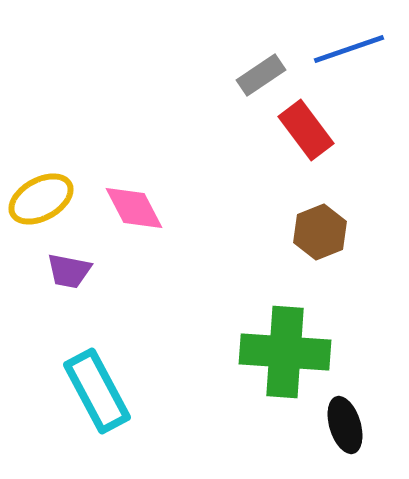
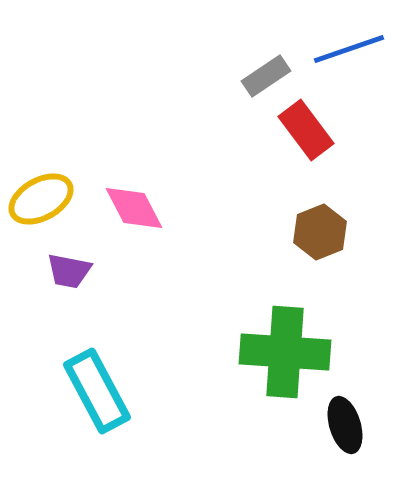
gray rectangle: moved 5 px right, 1 px down
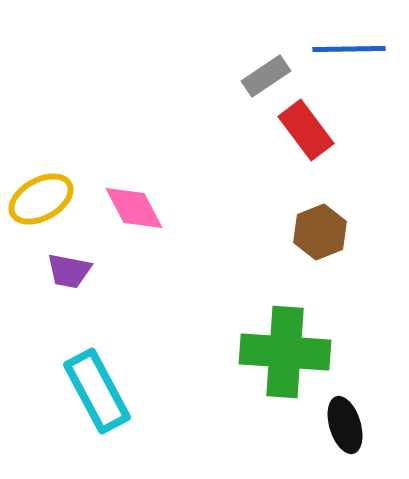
blue line: rotated 18 degrees clockwise
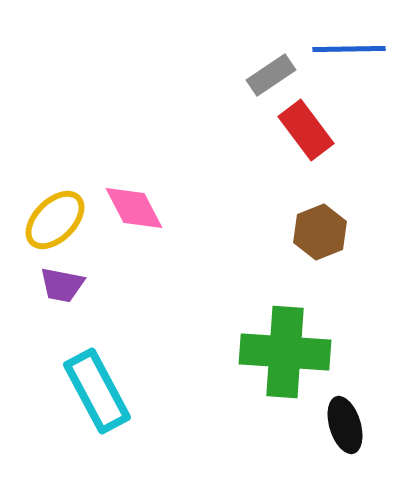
gray rectangle: moved 5 px right, 1 px up
yellow ellipse: moved 14 px right, 21 px down; rotated 16 degrees counterclockwise
purple trapezoid: moved 7 px left, 14 px down
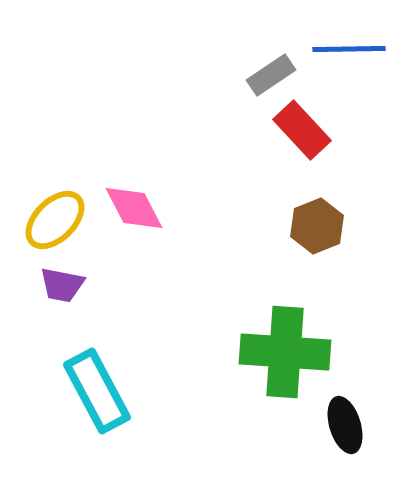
red rectangle: moved 4 px left; rotated 6 degrees counterclockwise
brown hexagon: moved 3 px left, 6 px up
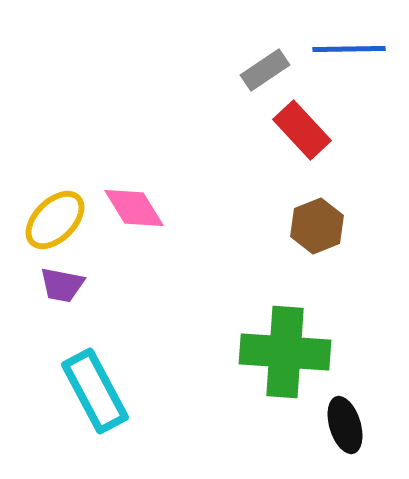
gray rectangle: moved 6 px left, 5 px up
pink diamond: rotated 4 degrees counterclockwise
cyan rectangle: moved 2 px left
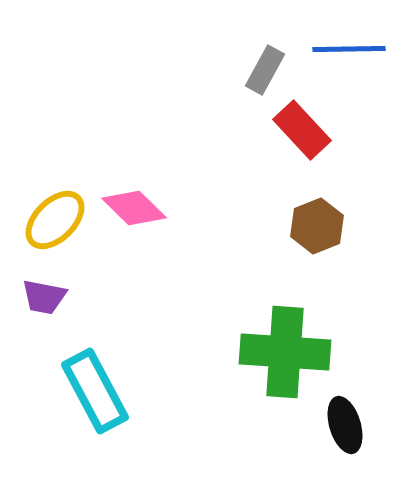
gray rectangle: rotated 27 degrees counterclockwise
pink diamond: rotated 14 degrees counterclockwise
purple trapezoid: moved 18 px left, 12 px down
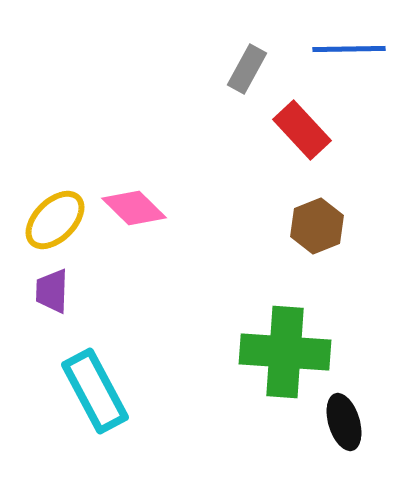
gray rectangle: moved 18 px left, 1 px up
purple trapezoid: moved 8 px right, 6 px up; rotated 81 degrees clockwise
black ellipse: moved 1 px left, 3 px up
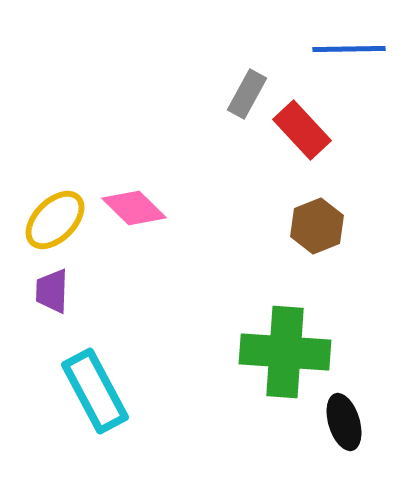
gray rectangle: moved 25 px down
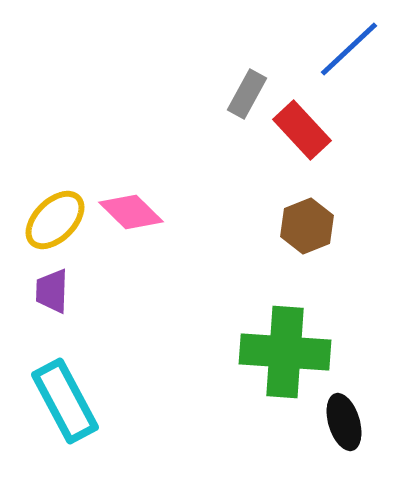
blue line: rotated 42 degrees counterclockwise
pink diamond: moved 3 px left, 4 px down
brown hexagon: moved 10 px left
cyan rectangle: moved 30 px left, 10 px down
